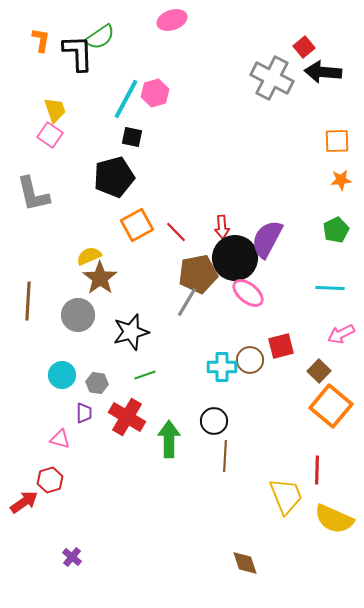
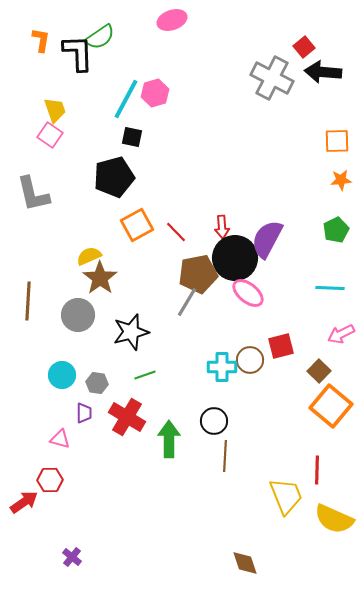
red hexagon at (50, 480): rotated 15 degrees clockwise
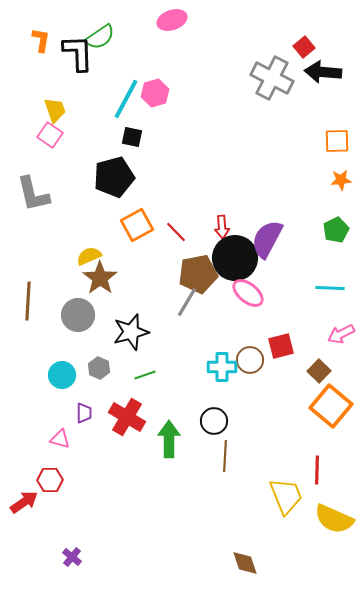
gray hexagon at (97, 383): moved 2 px right, 15 px up; rotated 15 degrees clockwise
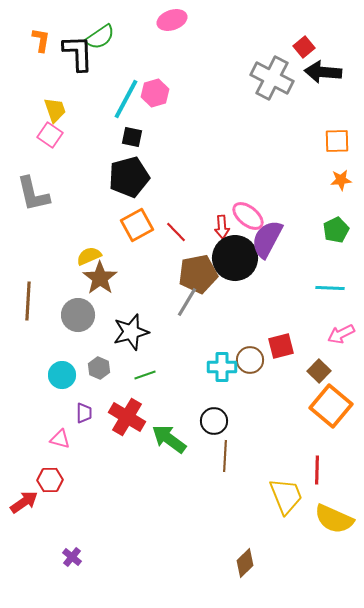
black pentagon at (114, 177): moved 15 px right
pink ellipse at (248, 293): moved 77 px up
green arrow at (169, 439): rotated 54 degrees counterclockwise
brown diamond at (245, 563): rotated 64 degrees clockwise
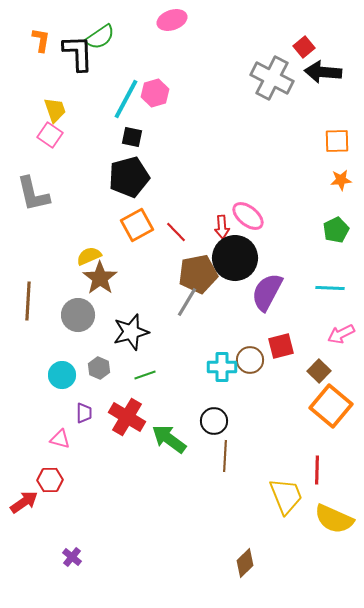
purple semicircle at (267, 239): moved 53 px down
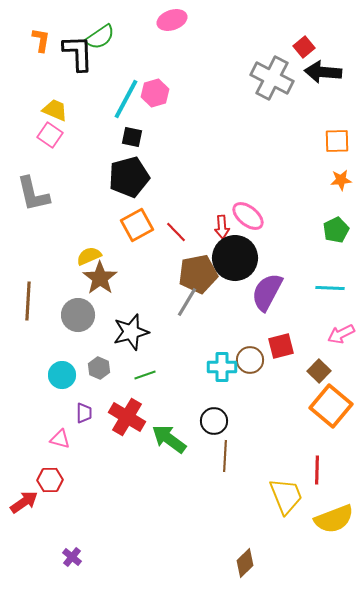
yellow trapezoid at (55, 110): rotated 48 degrees counterclockwise
yellow semicircle at (334, 519): rotated 45 degrees counterclockwise
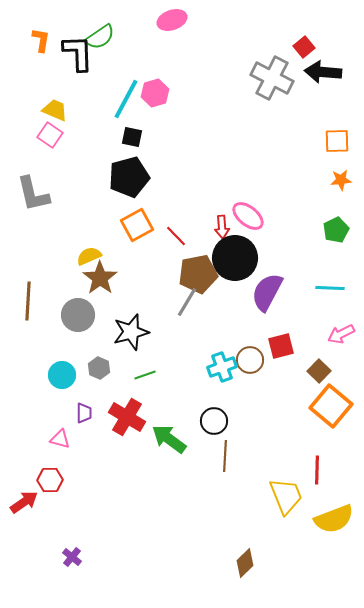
red line at (176, 232): moved 4 px down
cyan cross at (222, 367): rotated 20 degrees counterclockwise
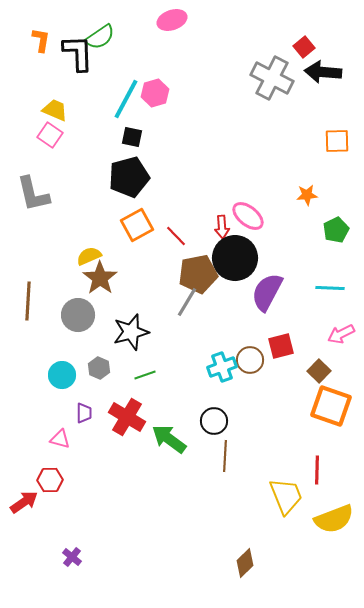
orange star at (341, 180): moved 34 px left, 15 px down
orange square at (331, 406): rotated 21 degrees counterclockwise
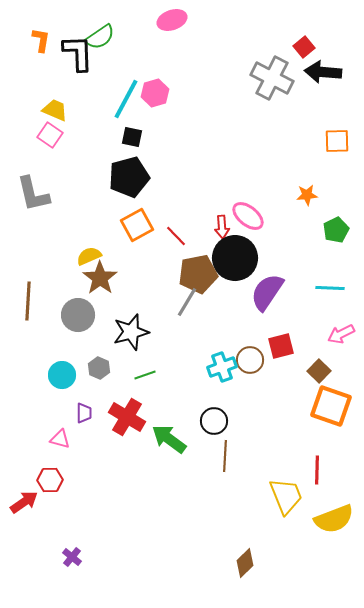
purple semicircle at (267, 292): rotated 6 degrees clockwise
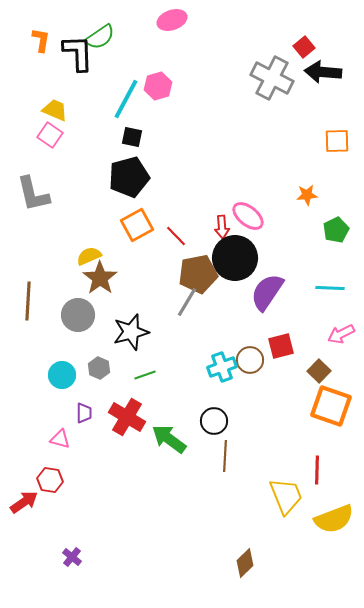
pink hexagon at (155, 93): moved 3 px right, 7 px up
red hexagon at (50, 480): rotated 10 degrees clockwise
